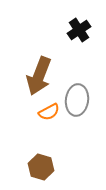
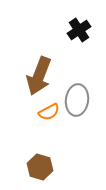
brown hexagon: moved 1 px left
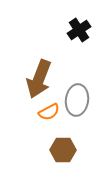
brown arrow: moved 3 px down
brown hexagon: moved 23 px right, 17 px up; rotated 15 degrees counterclockwise
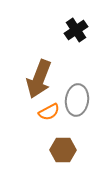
black cross: moved 3 px left
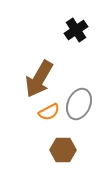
brown arrow: rotated 9 degrees clockwise
gray ellipse: moved 2 px right, 4 px down; rotated 16 degrees clockwise
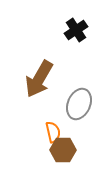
orange semicircle: moved 4 px right, 20 px down; rotated 75 degrees counterclockwise
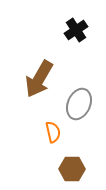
brown hexagon: moved 9 px right, 19 px down
